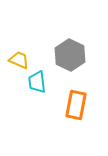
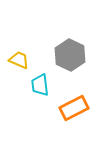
cyan trapezoid: moved 3 px right, 3 px down
orange rectangle: moved 2 px left, 3 px down; rotated 52 degrees clockwise
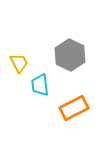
yellow trapezoid: moved 3 px down; rotated 40 degrees clockwise
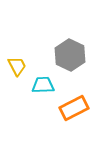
yellow trapezoid: moved 2 px left, 3 px down
cyan trapezoid: moved 3 px right; rotated 95 degrees clockwise
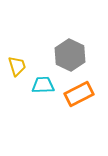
yellow trapezoid: rotated 10 degrees clockwise
orange rectangle: moved 5 px right, 14 px up
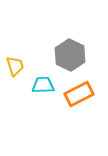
yellow trapezoid: moved 2 px left
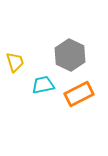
yellow trapezoid: moved 4 px up
cyan trapezoid: rotated 10 degrees counterclockwise
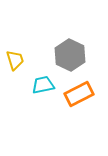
yellow trapezoid: moved 2 px up
